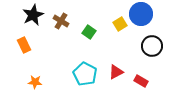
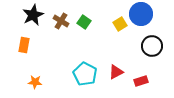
green square: moved 5 px left, 10 px up
orange rectangle: rotated 35 degrees clockwise
red rectangle: rotated 48 degrees counterclockwise
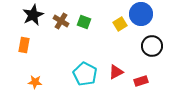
green square: rotated 16 degrees counterclockwise
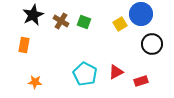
black circle: moved 2 px up
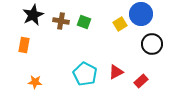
brown cross: rotated 21 degrees counterclockwise
red rectangle: rotated 24 degrees counterclockwise
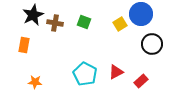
brown cross: moved 6 px left, 2 px down
